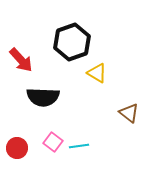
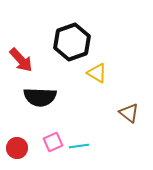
black semicircle: moved 3 px left
pink square: rotated 30 degrees clockwise
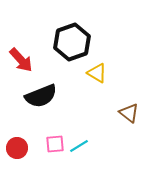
black semicircle: moved 1 px right, 1 px up; rotated 24 degrees counterclockwise
pink square: moved 2 px right, 2 px down; rotated 18 degrees clockwise
cyan line: rotated 24 degrees counterclockwise
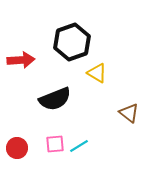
red arrow: rotated 52 degrees counterclockwise
black semicircle: moved 14 px right, 3 px down
